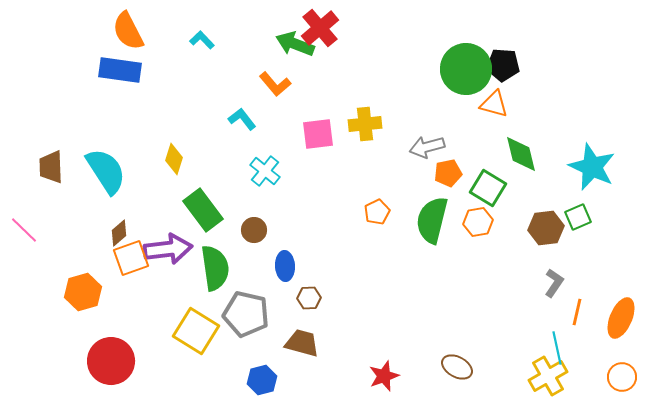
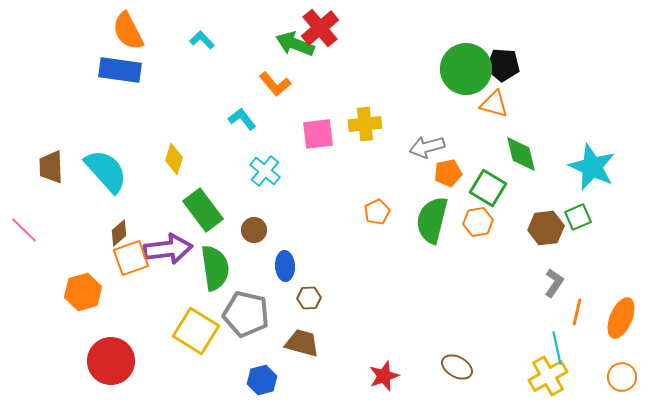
cyan semicircle at (106, 171): rotated 9 degrees counterclockwise
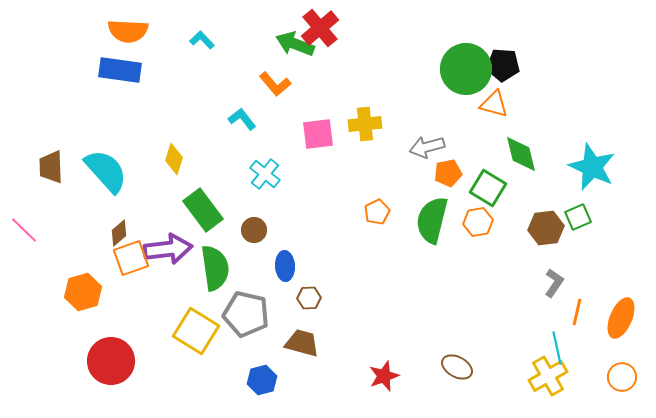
orange semicircle at (128, 31): rotated 60 degrees counterclockwise
cyan cross at (265, 171): moved 3 px down
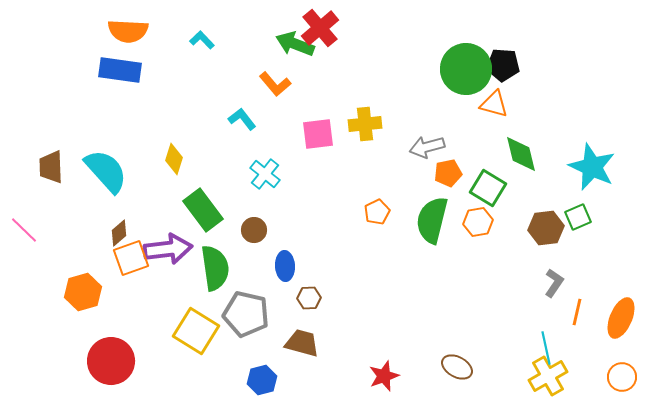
cyan line at (557, 348): moved 11 px left
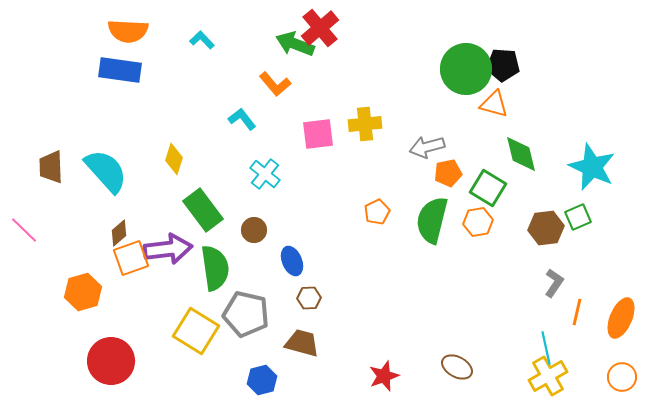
blue ellipse at (285, 266): moved 7 px right, 5 px up; rotated 20 degrees counterclockwise
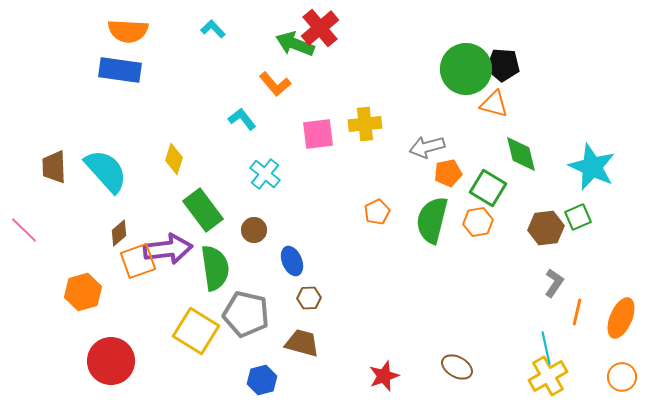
cyan L-shape at (202, 40): moved 11 px right, 11 px up
brown trapezoid at (51, 167): moved 3 px right
orange square at (131, 258): moved 7 px right, 3 px down
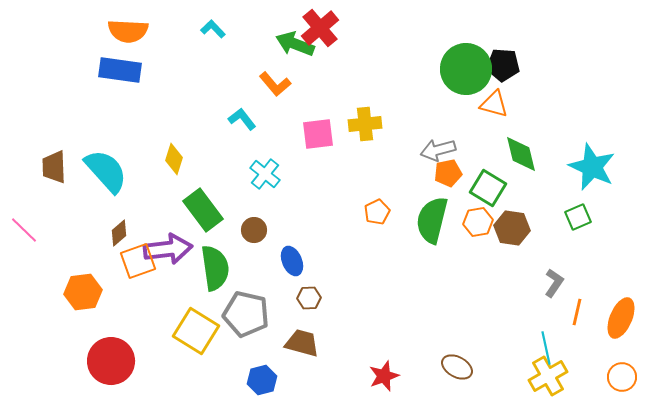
gray arrow at (427, 147): moved 11 px right, 3 px down
brown hexagon at (546, 228): moved 34 px left; rotated 16 degrees clockwise
orange hexagon at (83, 292): rotated 9 degrees clockwise
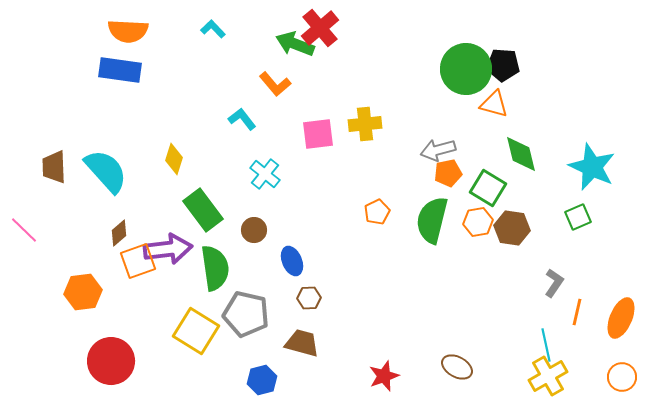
cyan line at (546, 348): moved 3 px up
